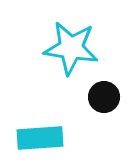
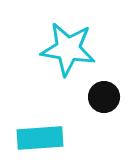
cyan star: moved 3 px left, 1 px down
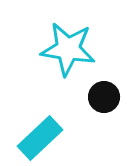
cyan rectangle: rotated 39 degrees counterclockwise
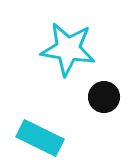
cyan rectangle: rotated 69 degrees clockwise
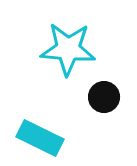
cyan star: rotated 4 degrees counterclockwise
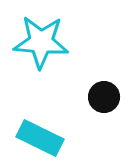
cyan star: moved 27 px left, 7 px up
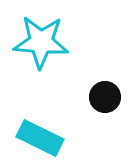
black circle: moved 1 px right
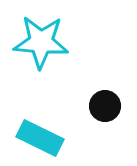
black circle: moved 9 px down
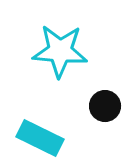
cyan star: moved 19 px right, 9 px down
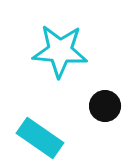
cyan rectangle: rotated 9 degrees clockwise
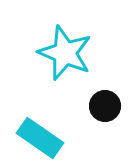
cyan star: moved 5 px right, 2 px down; rotated 18 degrees clockwise
